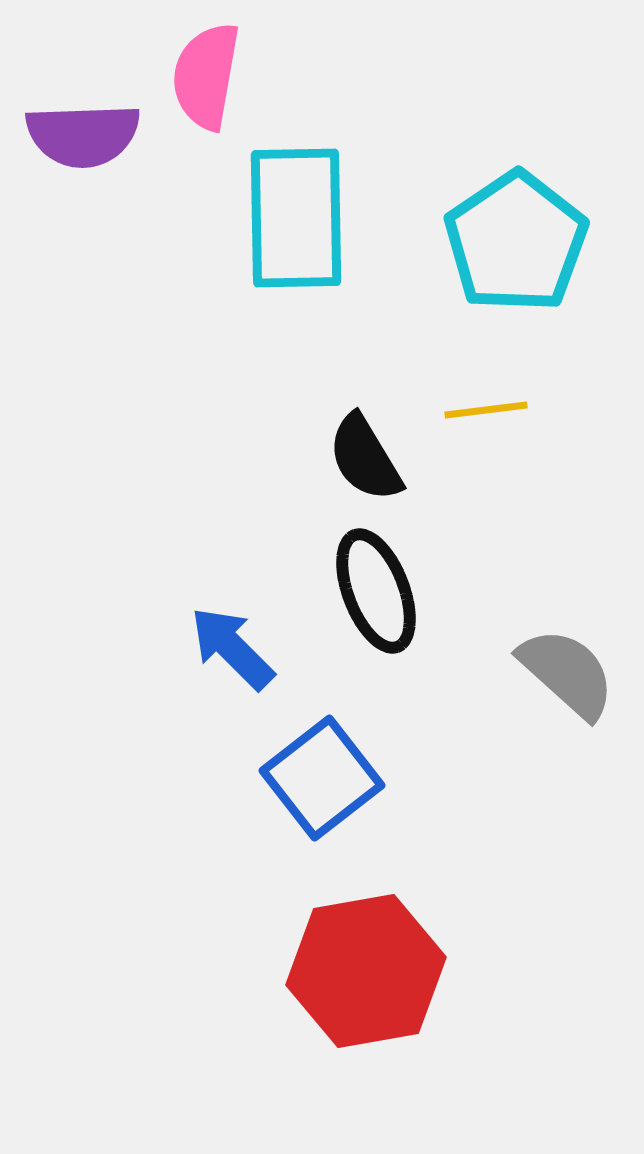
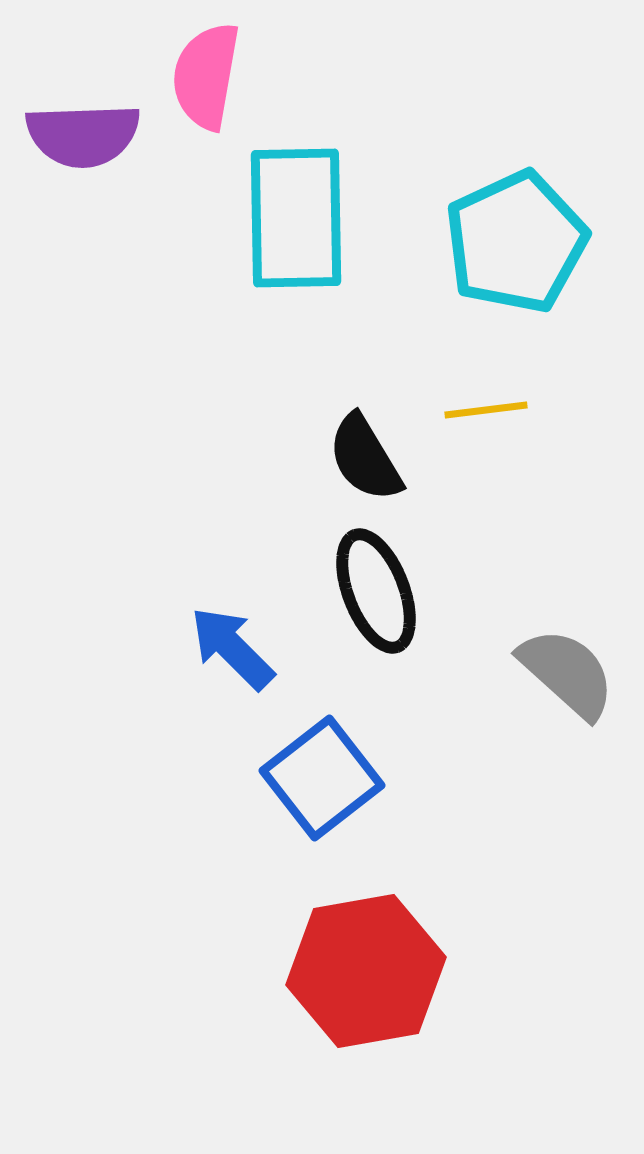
cyan pentagon: rotated 9 degrees clockwise
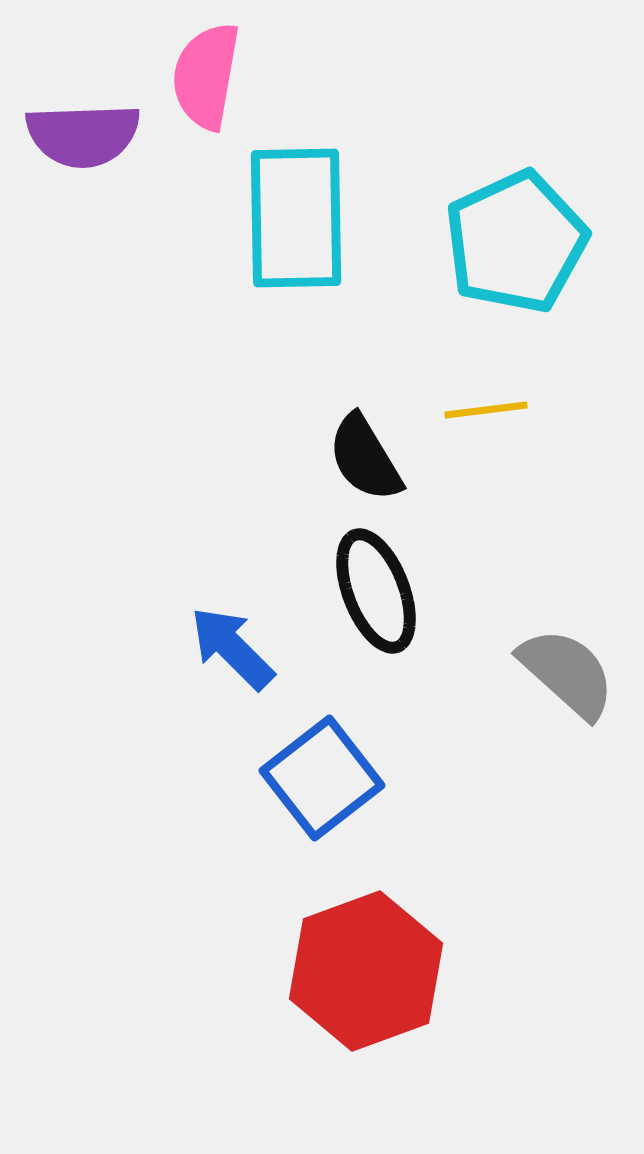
red hexagon: rotated 10 degrees counterclockwise
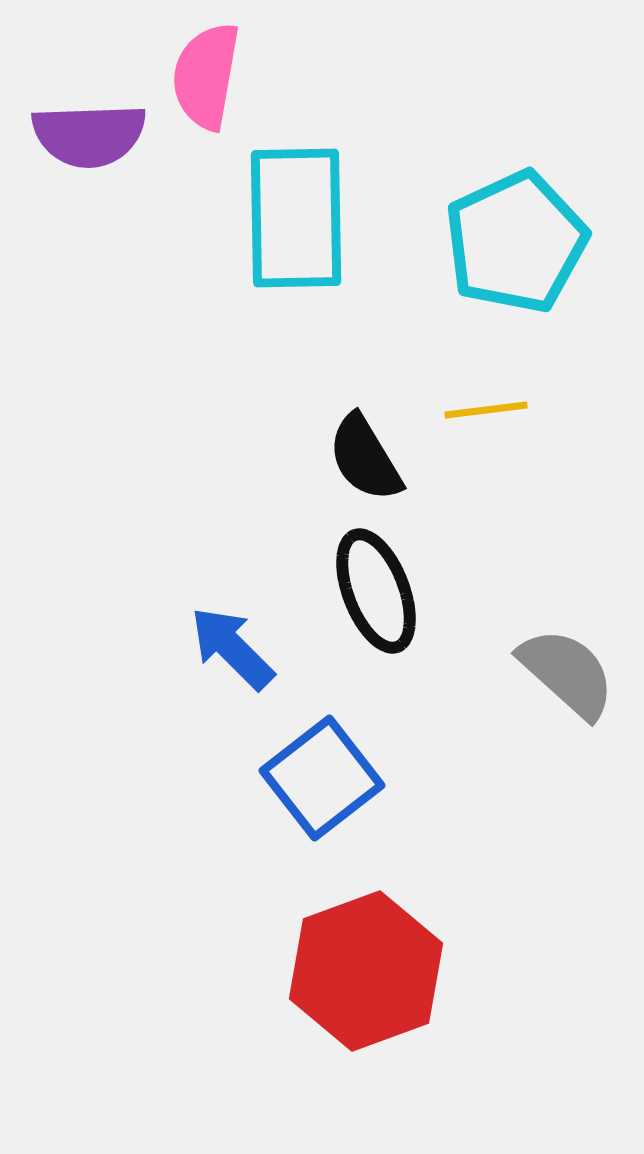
purple semicircle: moved 6 px right
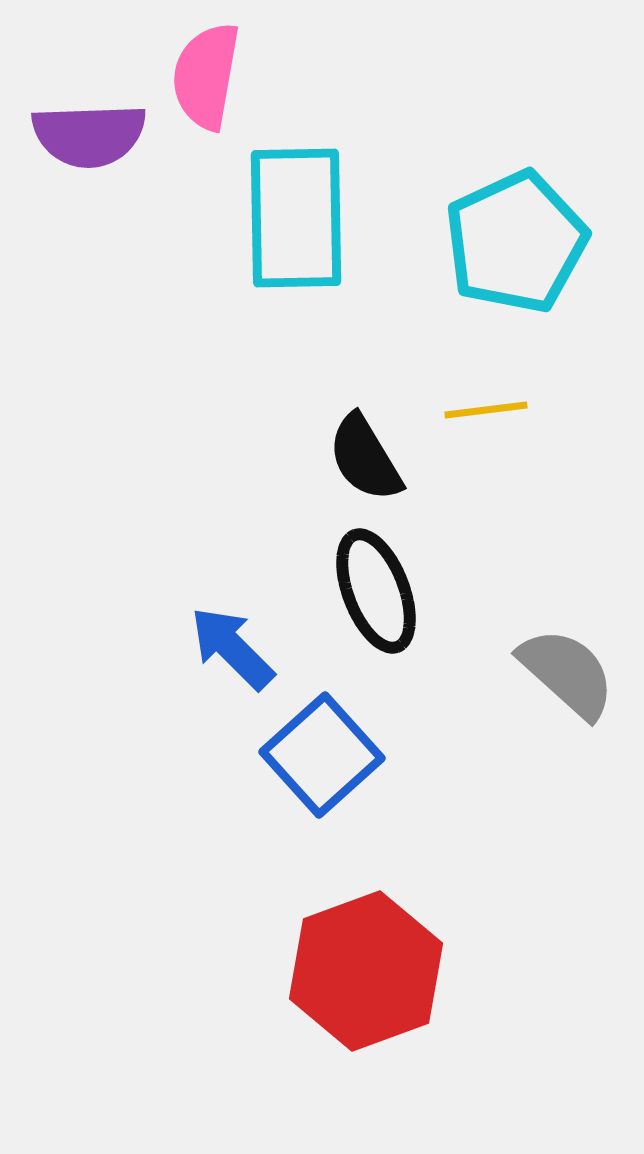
blue square: moved 23 px up; rotated 4 degrees counterclockwise
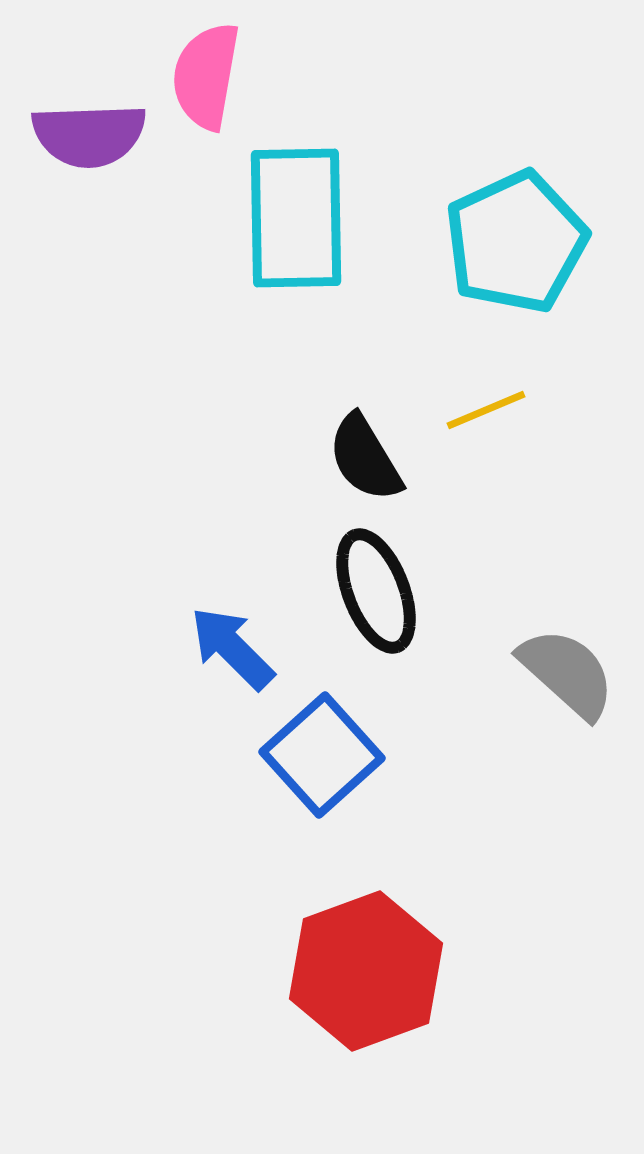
yellow line: rotated 16 degrees counterclockwise
